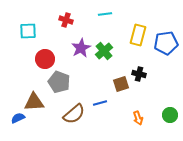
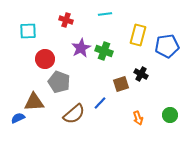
blue pentagon: moved 1 px right, 3 px down
green cross: rotated 30 degrees counterclockwise
black cross: moved 2 px right; rotated 16 degrees clockwise
blue line: rotated 32 degrees counterclockwise
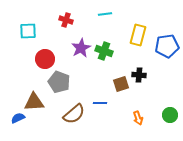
black cross: moved 2 px left, 1 px down; rotated 24 degrees counterclockwise
blue line: rotated 48 degrees clockwise
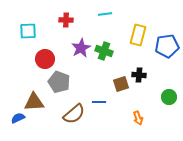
red cross: rotated 16 degrees counterclockwise
blue line: moved 1 px left, 1 px up
green circle: moved 1 px left, 18 px up
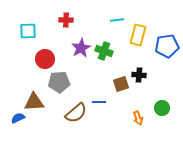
cyan line: moved 12 px right, 6 px down
gray pentagon: rotated 25 degrees counterclockwise
green circle: moved 7 px left, 11 px down
brown semicircle: moved 2 px right, 1 px up
